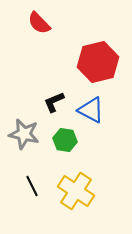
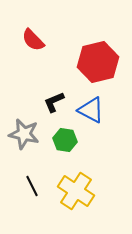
red semicircle: moved 6 px left, 17 px down
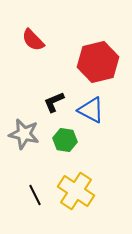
black line: moved 3 px right, 9 px down
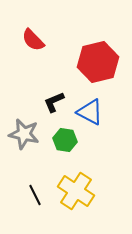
blue triangle: moved 1 px left, 2 px down
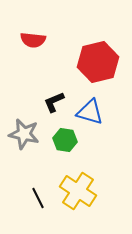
red semicircle: rotated 40 degrees counterclockwise
blue triangle: rotated 12 degrees counterclockwise
yellow cross: moved 2 px right
black line: moved 3 px right, 3 px down
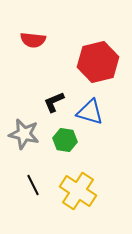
black line: moved 5 px left, 13 px up
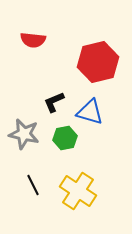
green hexagon: moved 2 px up; rotated 20 degrees counterclockwise
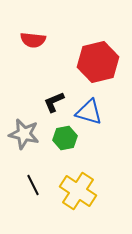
blue triangle: moved 1 px left
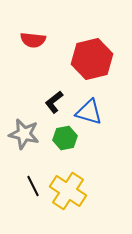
red hexagon: moved 6 px left, 3 px up
black L-shape: rotated 15 degrees counterclockwise
black line: moved 1 px down
yellow cross: moved 10 px left
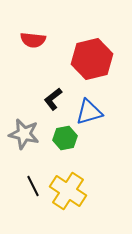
black L-shape: moved 1 px left, 3 px up
blue triangle: rotated 32 degrees counterclockwise
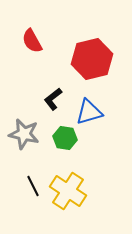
red semicircle: moved 1 px left, 1 px down; rotated 55 degrees clockwise
green hexagon: rotated 20 degrees clockwise
